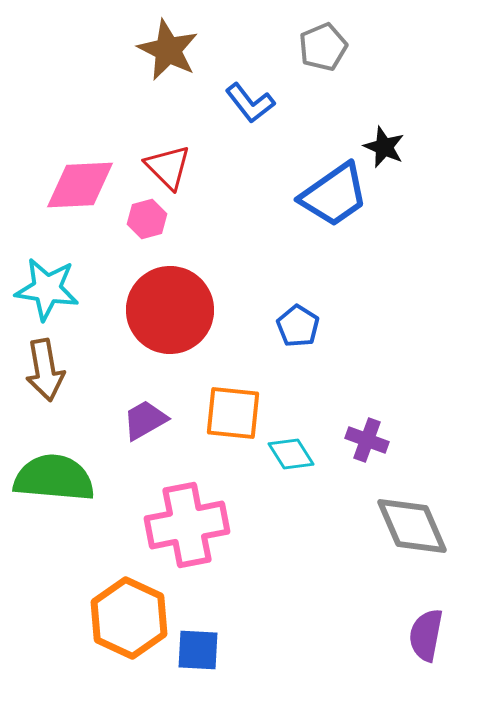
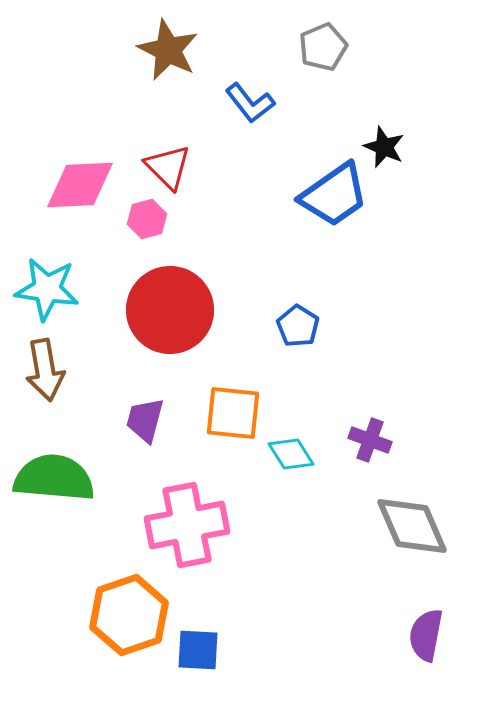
purple trapezoid: rotated 45 degrees counterclockwise
purple cross: moved 3 px right
orange hexagon: moved 3 px up; rotated 16 degrees clockwise
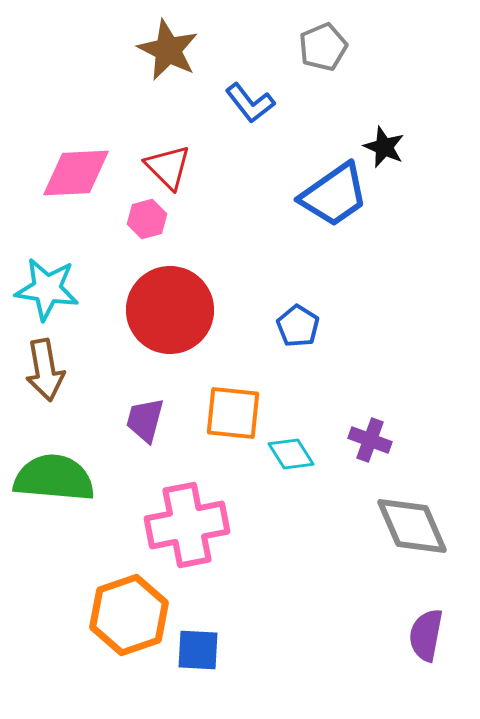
pink diamond: moved 4 px left, 12 px up
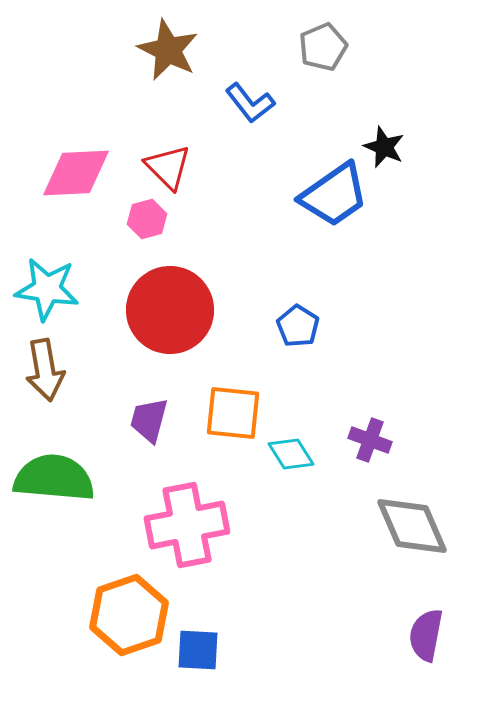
purple trapezoid: moved 4 px right
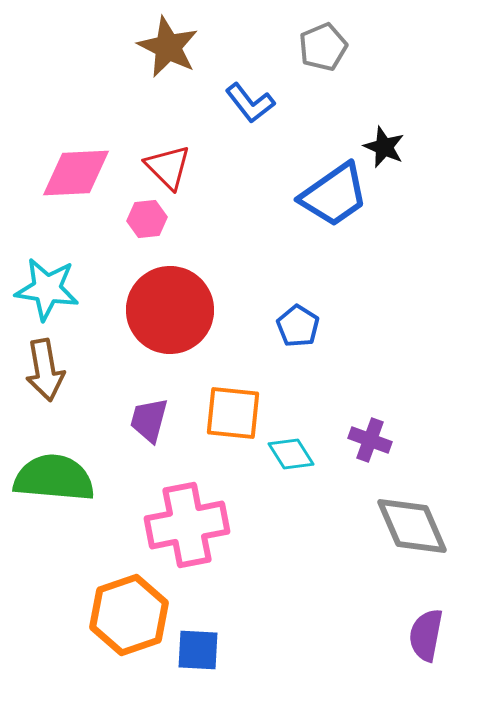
brown star: moved 3 px up
pink hexagon: rotated 9 degrees clockwise
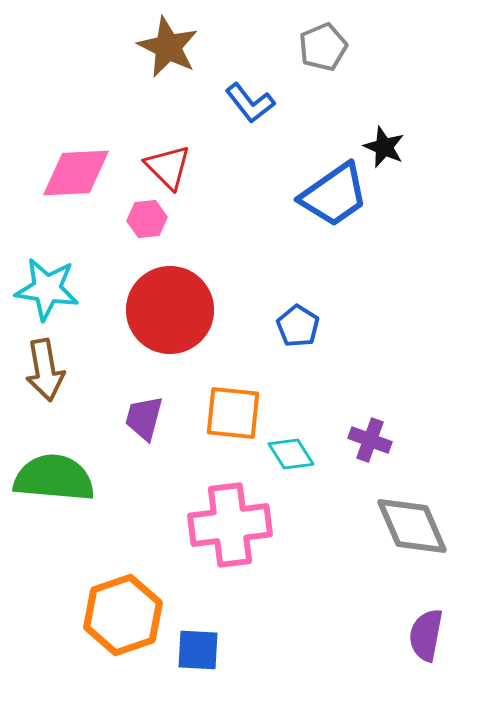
purple trapezoid: moved 5 px left, 2 px up
pink cross: moved 43 px right; rotated 4 degrees clockwise
orange hexagon: moved 6 px left
